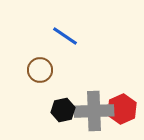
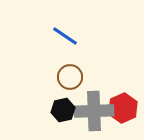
brown circle: moved 30 px right, 7 px down
red hexagon: moved 1 px right, 1 px up
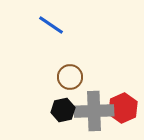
blue line: moved 14 px left, 11 px up
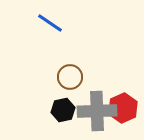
blue line: moved 1 px left, 2 px up
gray cross: moved 3 px right
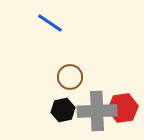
red hexagon: rotated 16 degrees clockwise
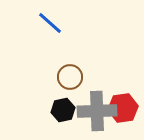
blue line: rotated 8 degrees clockwise
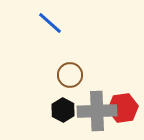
brown circle: moved 2 px up
black hexagon: rotated 20 degrees counterclockwise
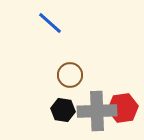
black hexagon: rotated 20 degrees counterclockwise
